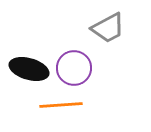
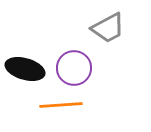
black ellipse: moved 4 px left
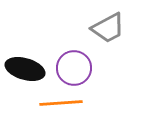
orange line: moved 2 px up
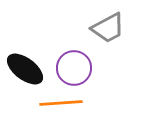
black ellipse: rotated 21 degrees clockwise
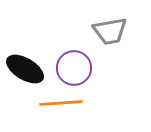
gray trapezoid: moved 2 px right, 3 px down; rotated 18 degrees clockwise
black ellipse: rotated 6 degrees counterclockwise
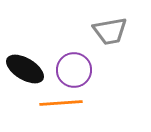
purple circle: moved 2 px down
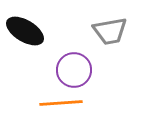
black ellipse: moved 38 px up
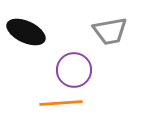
black ellipse: moved 1 px right, 1 px down; rotated 6 degrees counterclockwise
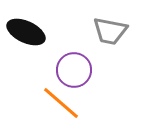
gray trapezoid: rotated 21 degrees clockwise
orange line: rotated 45 degrees clockwise
